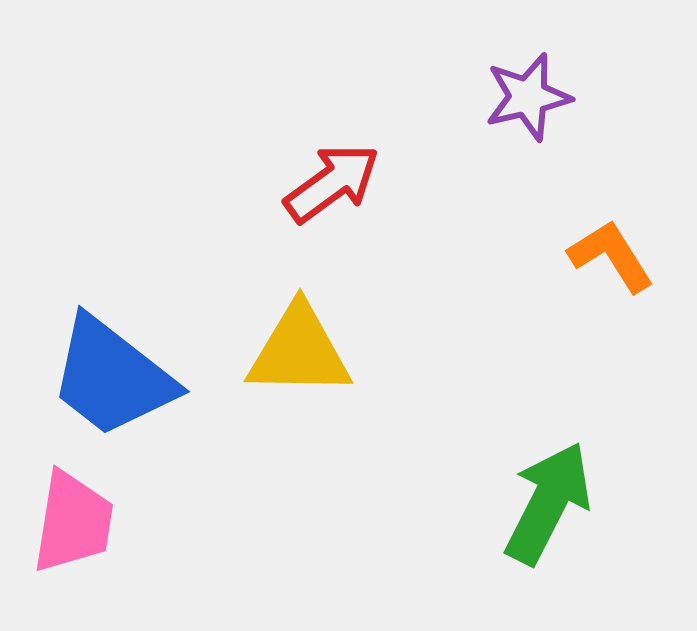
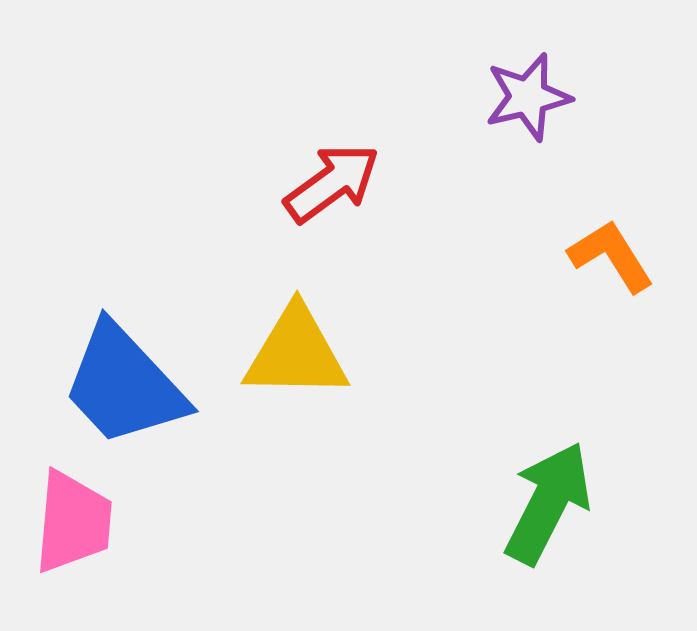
yellow triangle: moved 3 px left, 2 px down
blue trapezoid: moved 12 px right, 8 px down; rotated 9 degrees clockwise
pink trapezoid: rotated 4 degrees counterclockwise
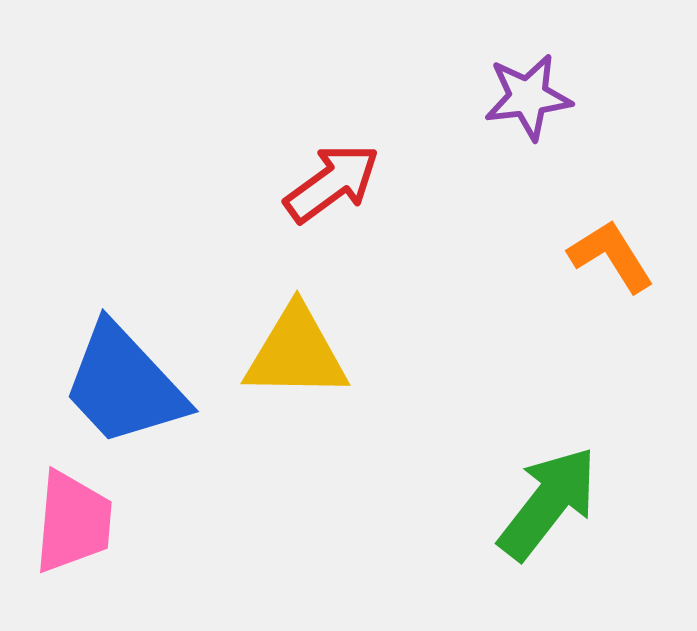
purple star: rotated 6 degrees clockwise
green arrow: rotated 11 degrees clockwise
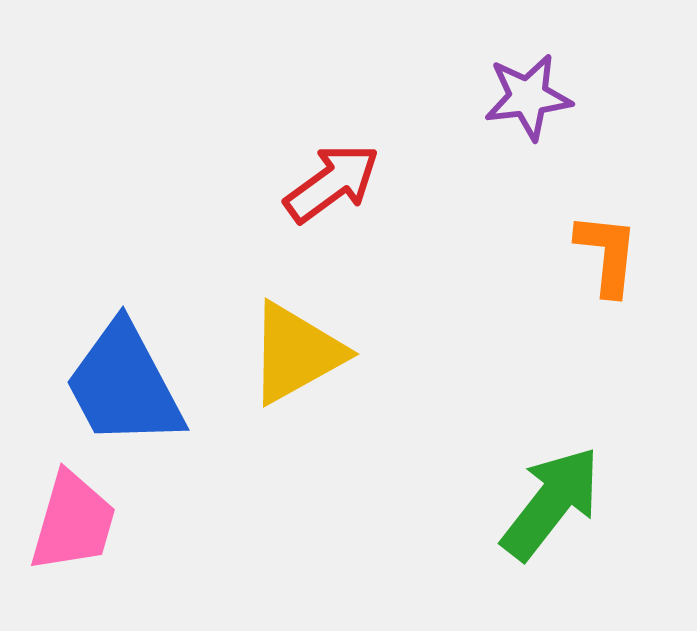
orange L-shape: moved 4 px left, 2 px up; rotated 38 degrees clockwise
yellow triangle: rotated 30 degrees counterclockwise
blue trapezoid: rotated 15 degrees clockwise
green arrow: moved 3 px right
pink trapezoid: rotated 11 degrees clockwise
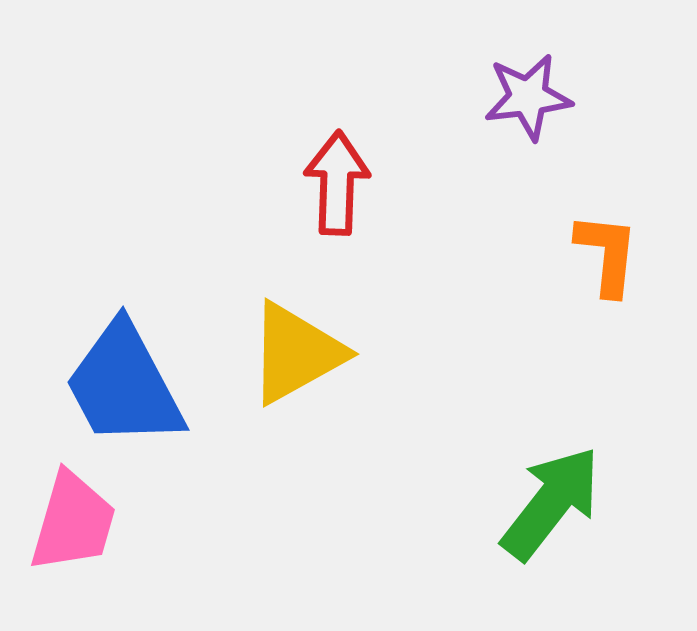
red arrow: moved 5 px right; rotated 52 degrees counterclockwise
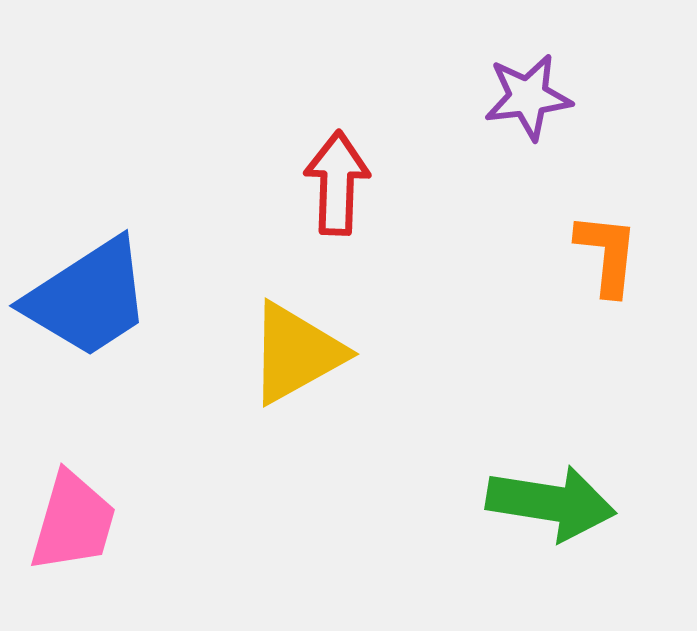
blue trapezoid: moved 36 px left, 87 px up; rotated 95 degrees counterclockwise
green arrow: rotated 61 degrees clockwise
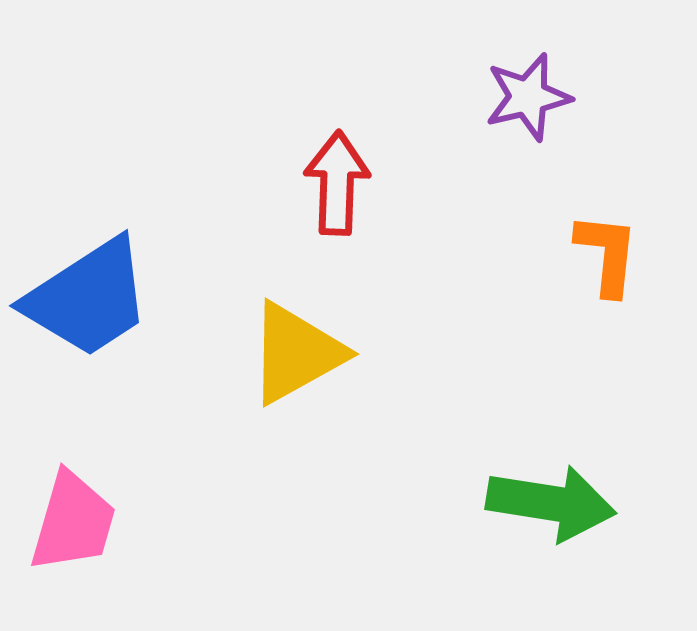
purple star: rotated 6 degrees counterclockwise
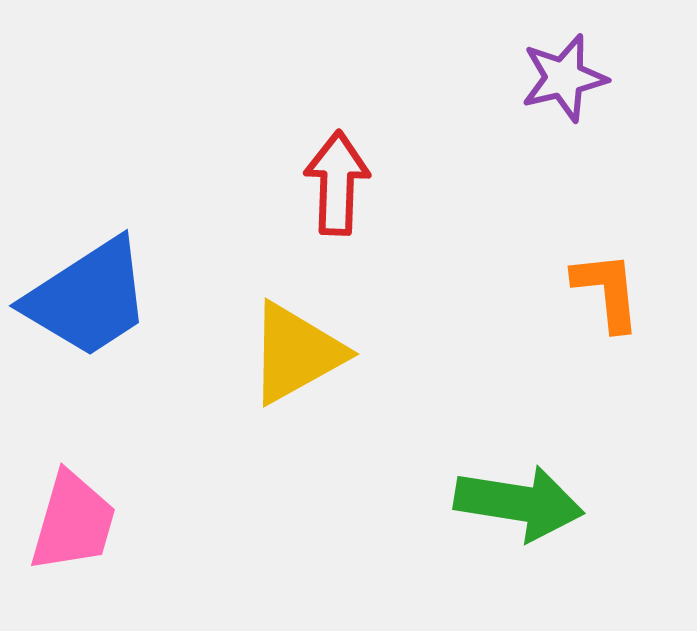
purple star: moved 36 px right, 19 px up
orange L-shape: moved 37 px down; rotated 12 degrees counterclockwise
green arrow: moved 32 px left
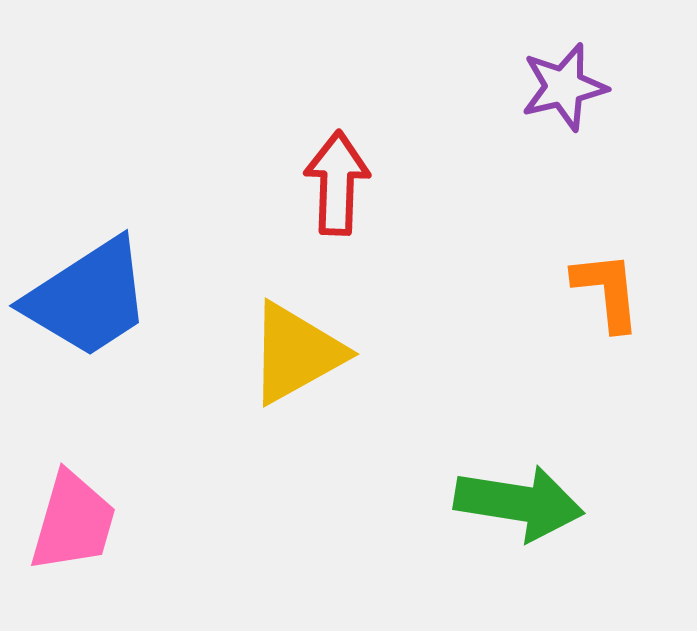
purple star: moved 9 px down
